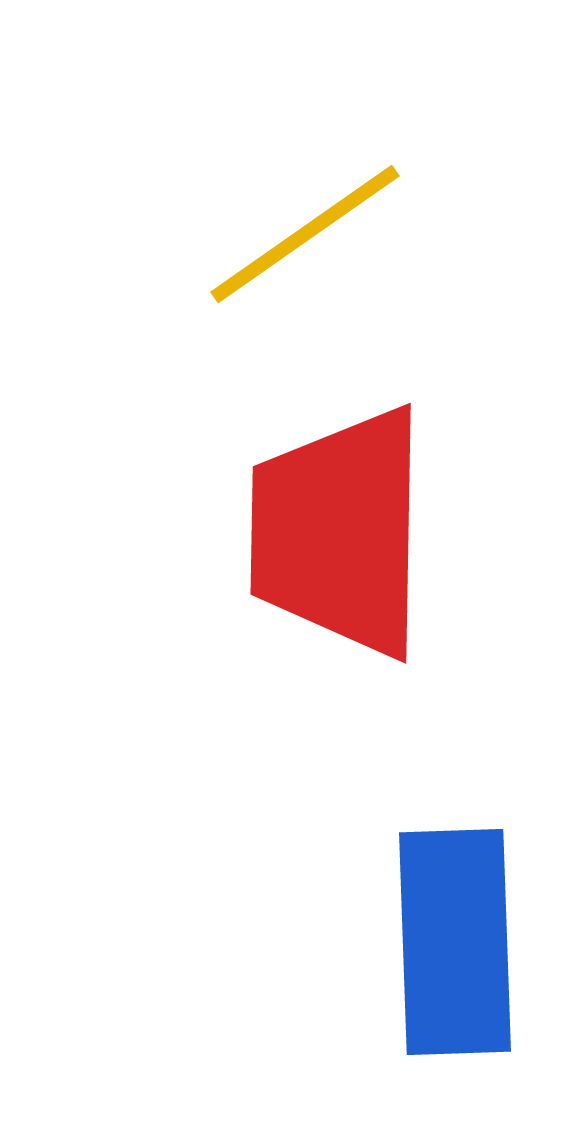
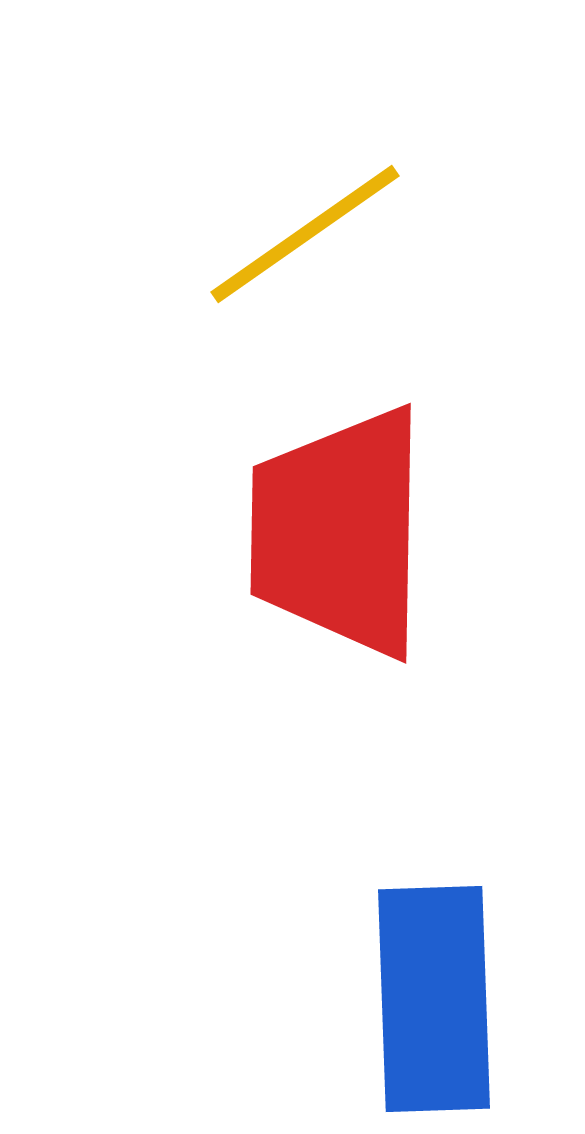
blue rectangle: moved 21 px left, 57 px down
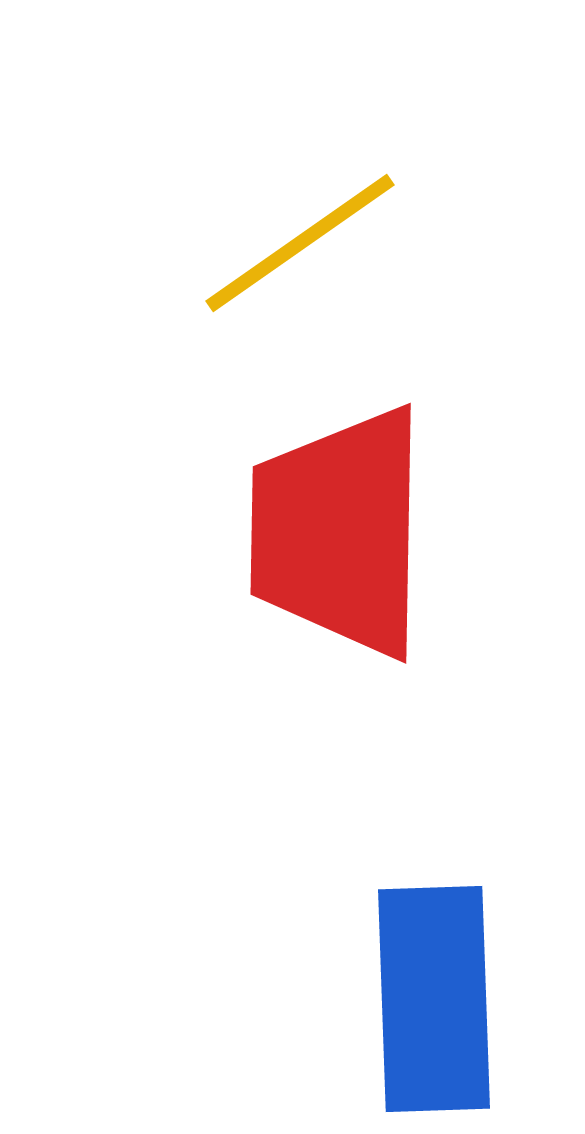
yellow line: moved 5 px left, 9 px down
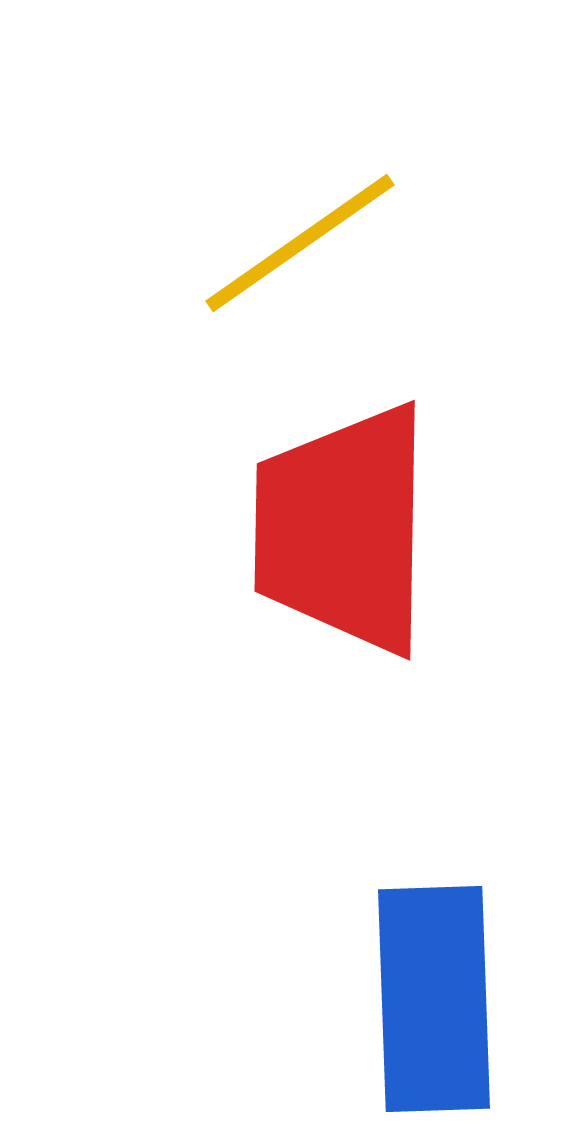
red trapezoid: moved 4 px right, 3 px up
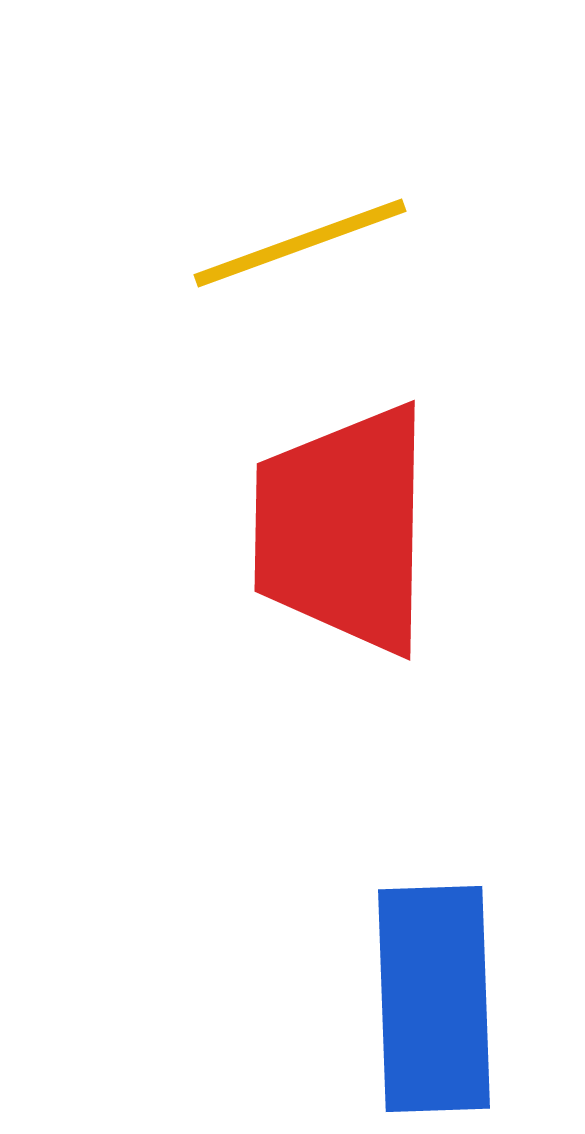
yellow line: rotated 15 degrees clockwise
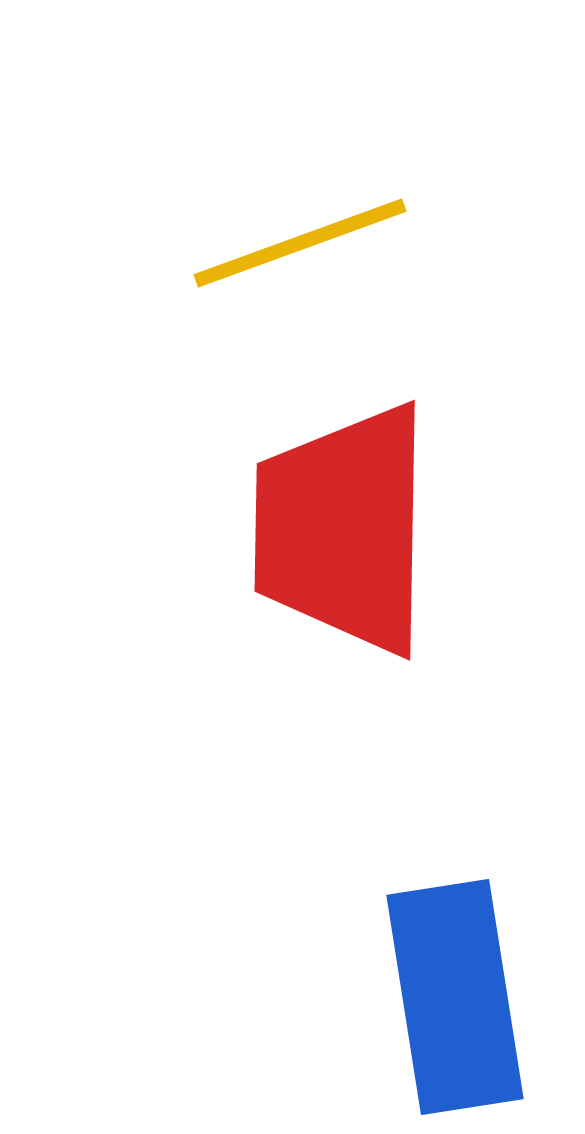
blue rectangle: moved 21 px right, 2 px up; rotated 7 degrees counterclockwise
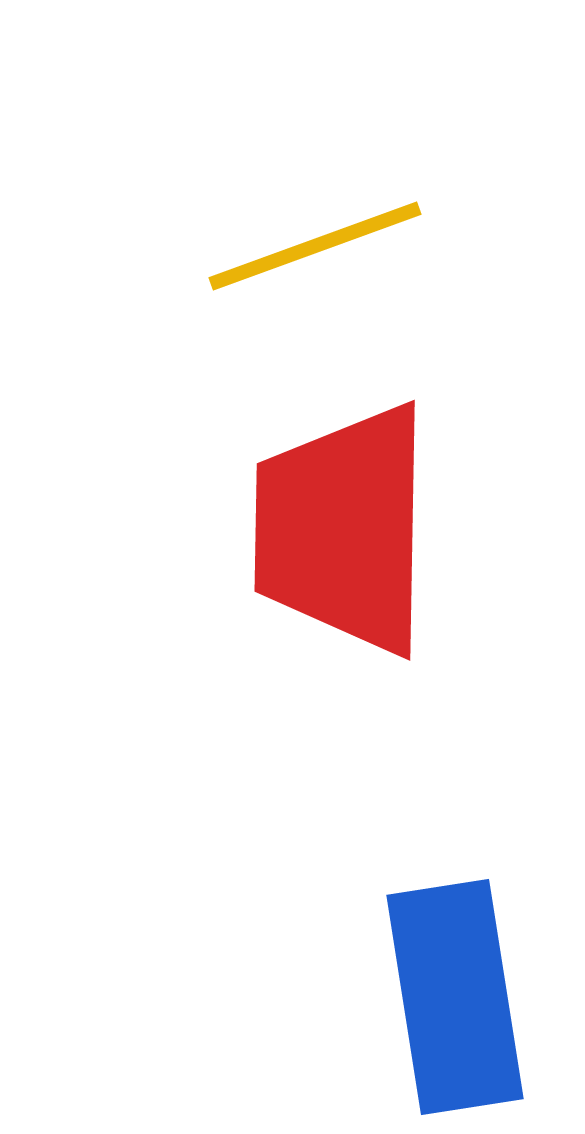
yellow line: moved 15 px right, 3 px down
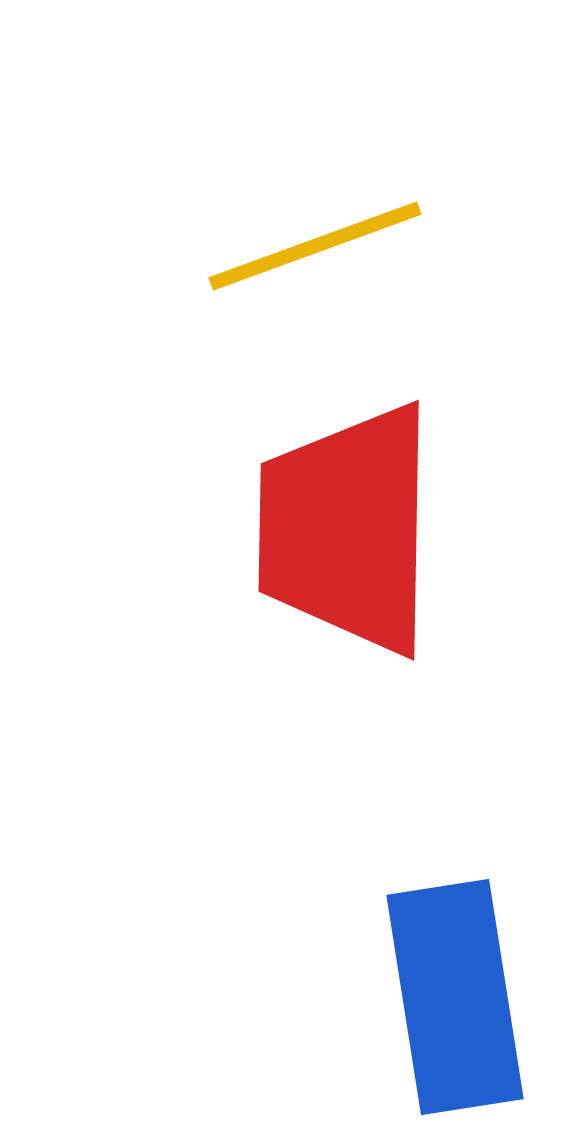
red trapezoid: moved 4 px right
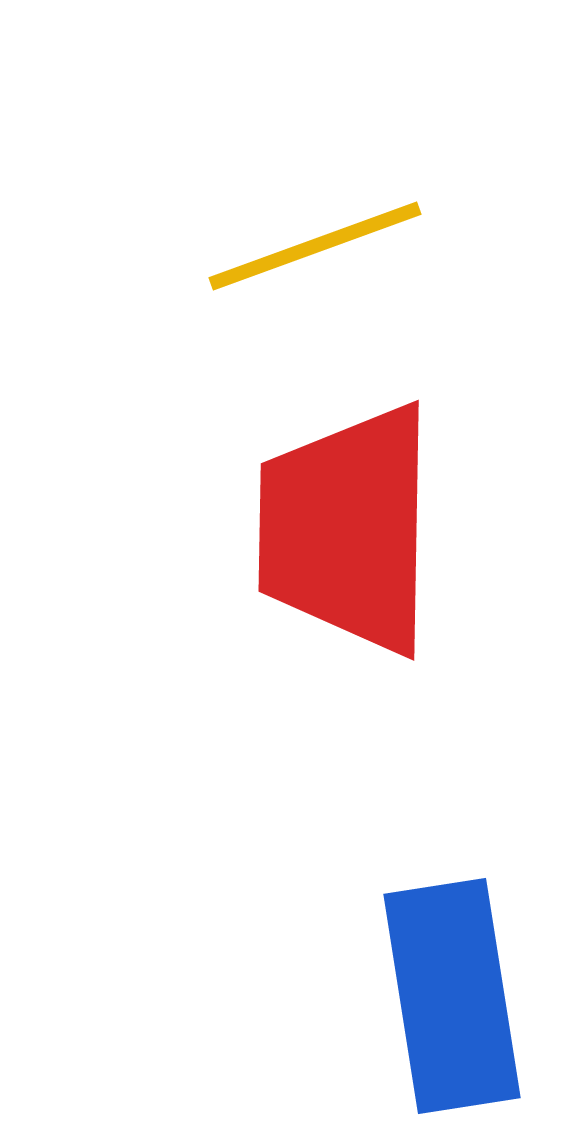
blue rectangle: moved 3 px left, 1 px up
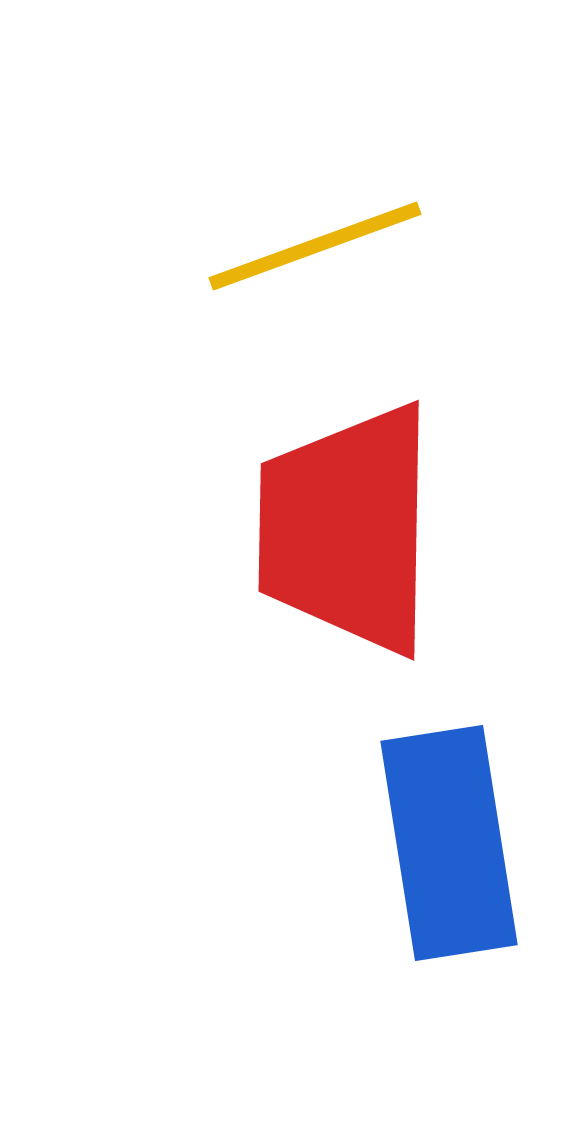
blue rectangle: moved 3 px left, 153 px up
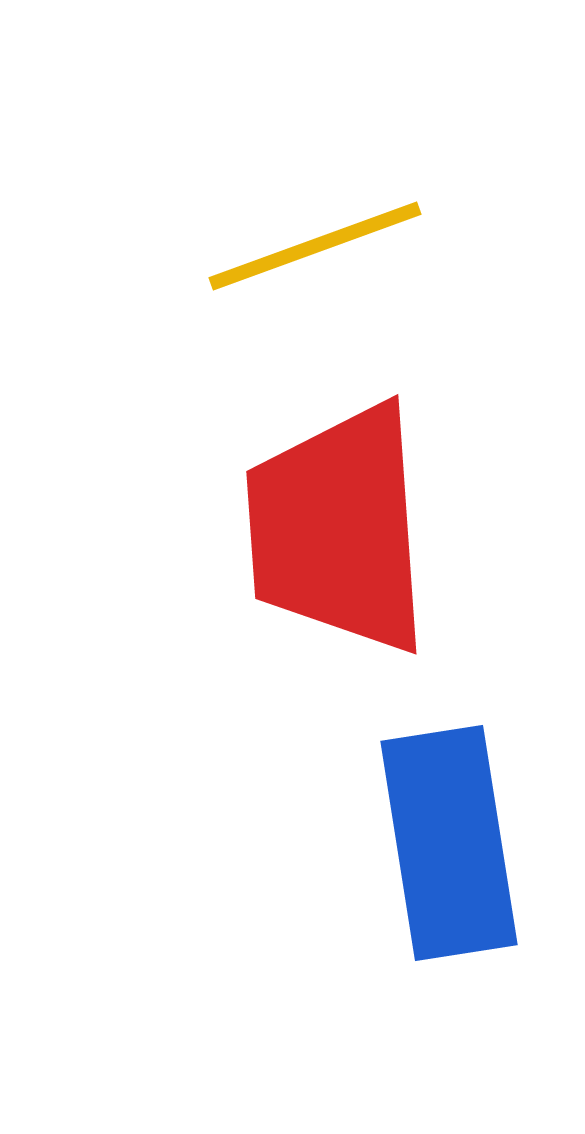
red trapezoid: moved 9 px left; rotated 5 degrees counterclockwise
